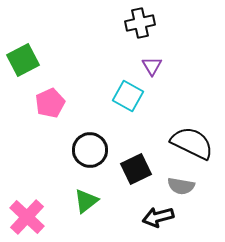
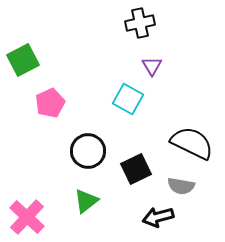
cyan square: moved 3 px down
black circle: moved 2 px left, 1 px down
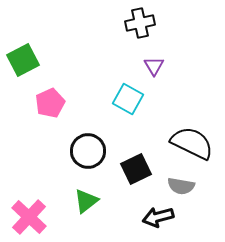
purple triangle: moved 2 px right
pink cross: moved 2 px right
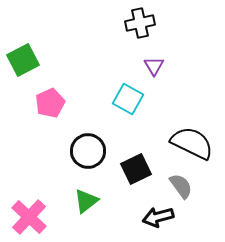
gray semicircle: rotated 136 degrees counterclockwise
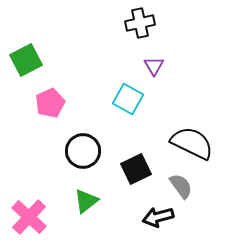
green square: moved 3 px right
black circle: moved 5 px left
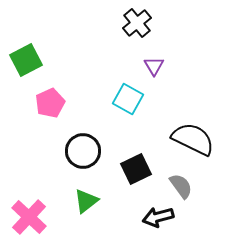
black cross: moved 3 px left; rotated 28 degrees counterclockwise
black semicircle: moved 1 px right, 4 px up
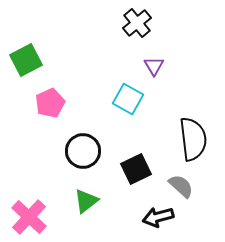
black semicircle: rotated 57 degrees clockwise
gray semicircle: rotated 12 degrees counterclockwise
